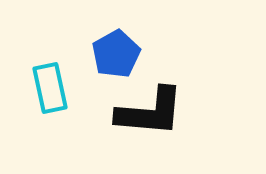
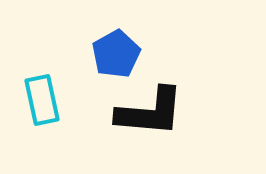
cyan rectangle: moved 8 px left, 12 px down
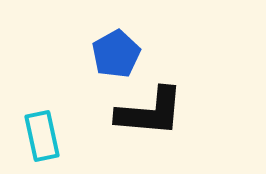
cyan rectangle: moved 36 px down
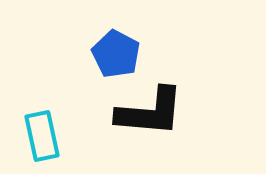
blue pentagon: rotated 15 degrees counterclockwise
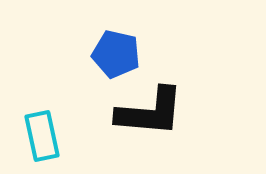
blue pentagon: rotated 15 degrees counterclockwise
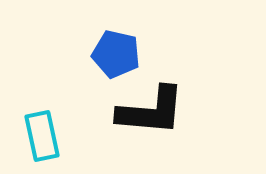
black L-shape: moved 1 px right, 1 px up
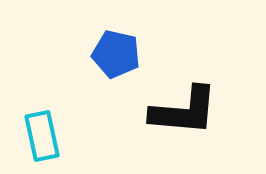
black L-shape: moved 33 px right
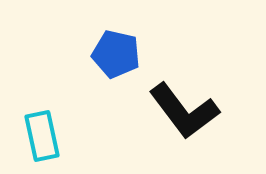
black L-shape: rotated 48 degrees clockwise
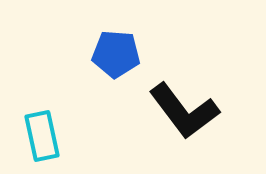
blue pentagon: rotated 9 degrees counterclockwise
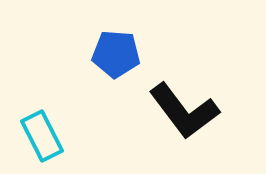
cyan rectangle: rotated 15 degrees counterclockwise
